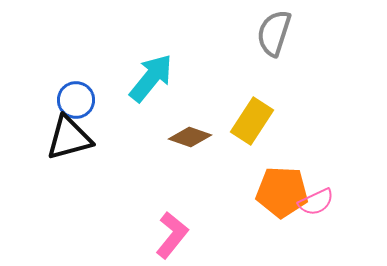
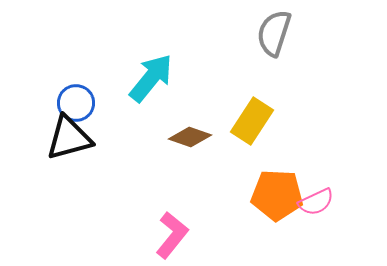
blue circle: moved 3 px down
orange pentagon: moved 5 px left, 3 px down
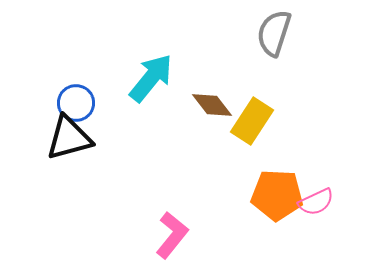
brown diamond: moved 22 px right, 32 px up; rotated 33 degrees clockwise
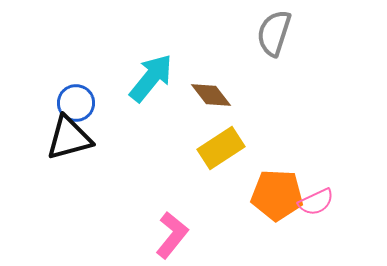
brown diamond: moved 1 px left, 10 px up
yellow rectangle: moved 31 px left, 27 px down; rotated 24 degrees clockwise
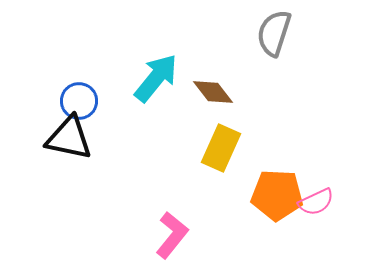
cyan arrow: moved 5 px right
brown diamond: moved 2 px right, 3 px up
blue circle: moved 3 px right, 2 px up
black triangle: rotated 27 degrees clockwise
yellow rectangle: rotated 33 degrees counterclockwise
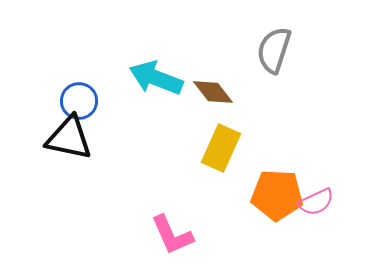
gray semicircle: moved 17 px down
cyan arrow: rotated 108 degrees counterclockwise
pink L-shape: rotated 117 degrees clockwise
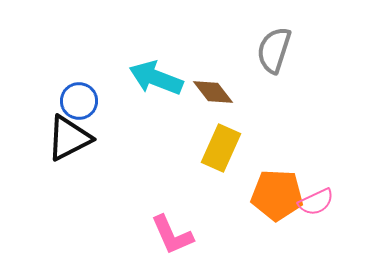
black triangle: rotated 39 degrees counterclockwise
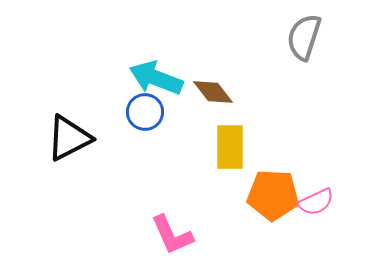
gray semicircle: moved 30 px right, 13 px up
blue circle: moved 66 px right, 11 px down
yellow rectangle: moved 9 px right, 1 px up; rotated 24 degrees counterclockwise
orange pentagon: moved 4 px left
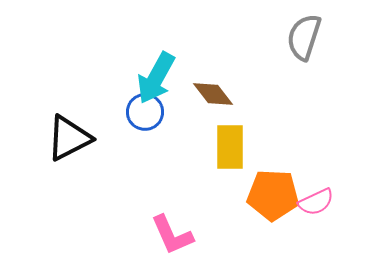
cyan arrow: rotated 82 degrees counterclockwise
brown diamond: moved 2 px down
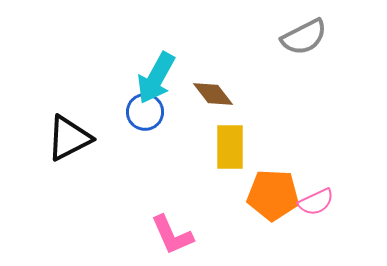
gray semicircle: rotated 135 degrees counterclockwise
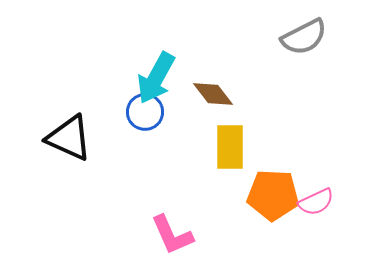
black triangle: rotated 51 degrees clockwise
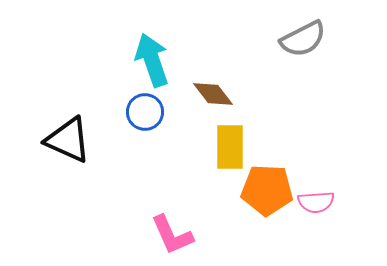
gray semicircle: moved 1 px left, 2 px down
cyan arrow: moved 4 px left, 18 px up; rotated 132 degrees clockwise
black triangle: moved 1 px left, 2 px down
orange pentagon: moved 6 px left, 5 px up
pink semicircle: rotated 21 degrees clockwise
